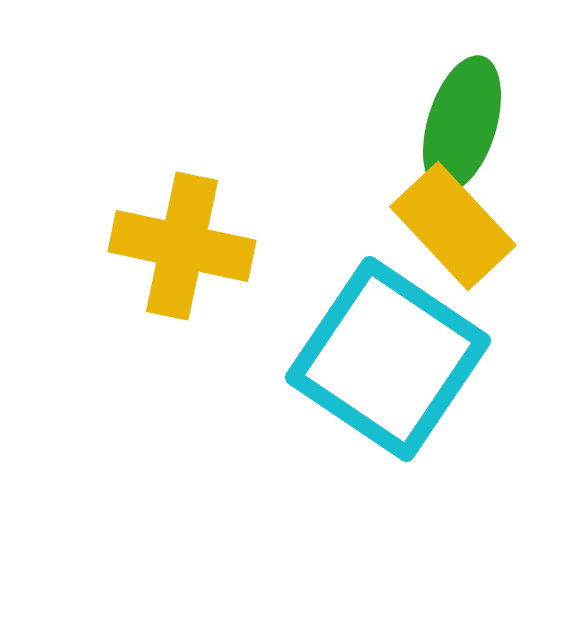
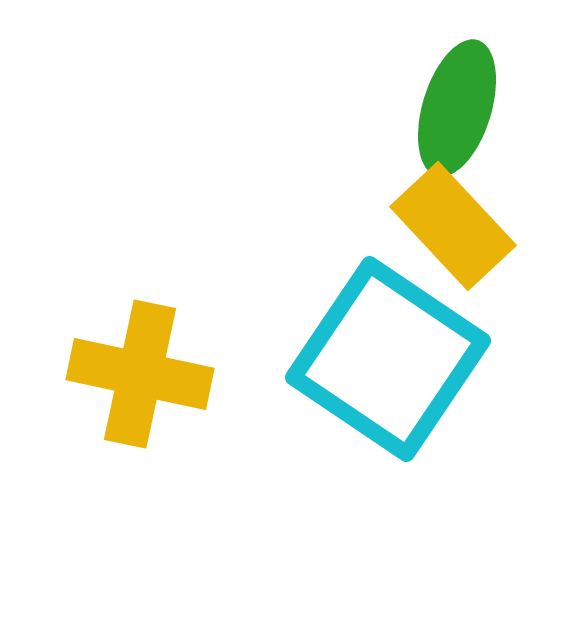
green ellipse: moved 5 px left, 16 px up
yellow cross: moved 42 px left, 128 px down
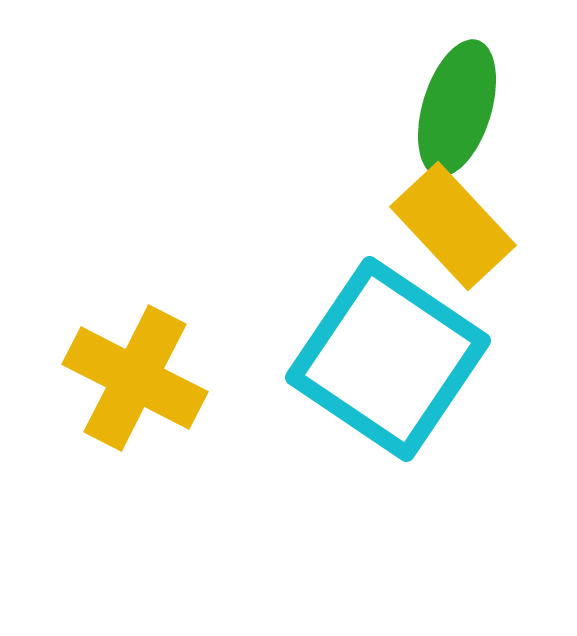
yellow cross: moved 5 px left, 4 px down; rotated 15 degrees clockwise
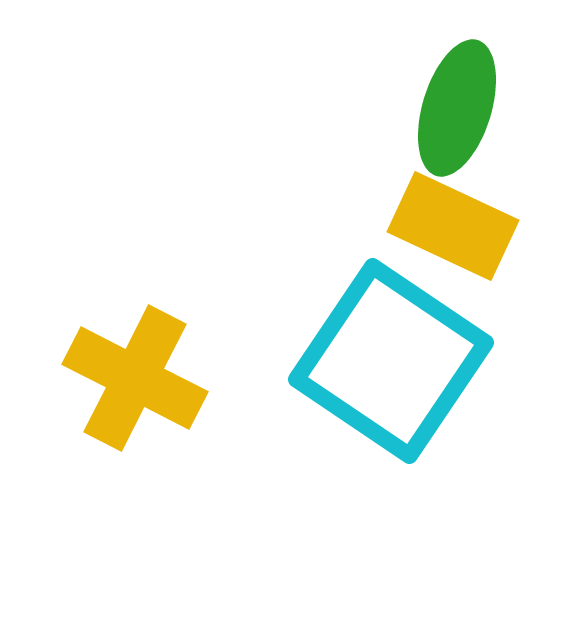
yellow rectangle: rotated 22 degrees counterclockwise
cyan square: moved 3 px right, 2 px down
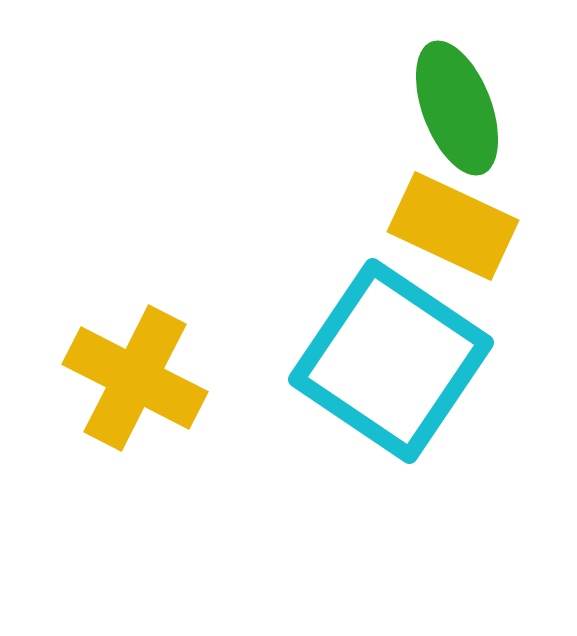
green ellipse: rotated 38 degrees counterclockwise
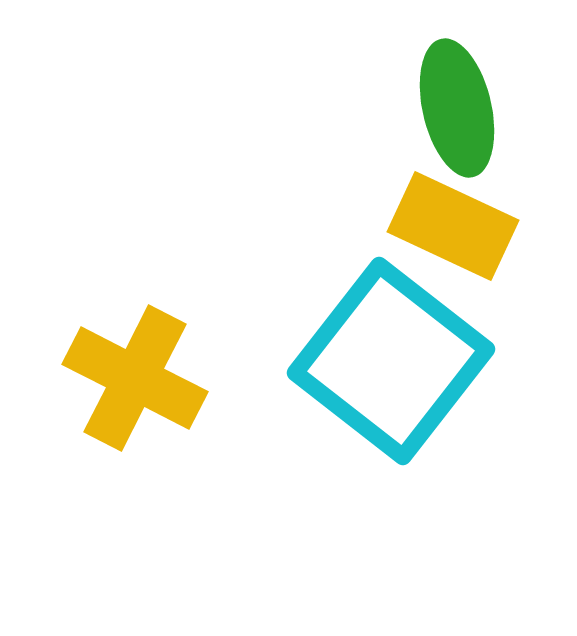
green ellipse: rotated 8 degrees clockwise
cyan square: rotated 4 degrees clockwise
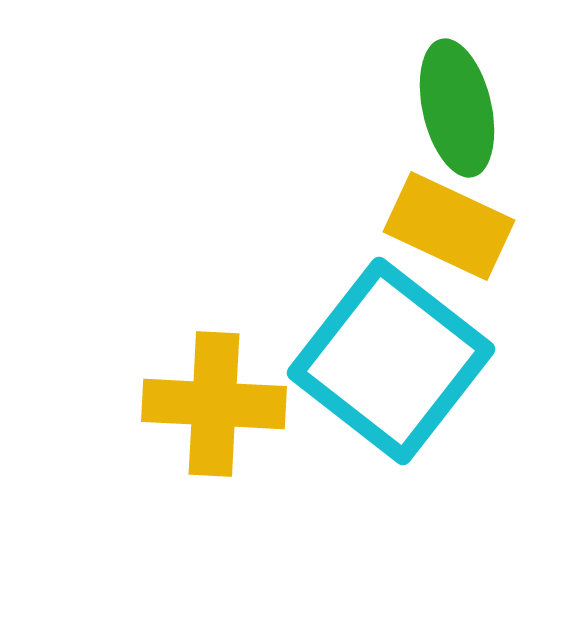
yellow rectangle: moved 4 px left
yellow cross: moved 79 px right, 26 px down; rotated 24 degrees counterclockwise
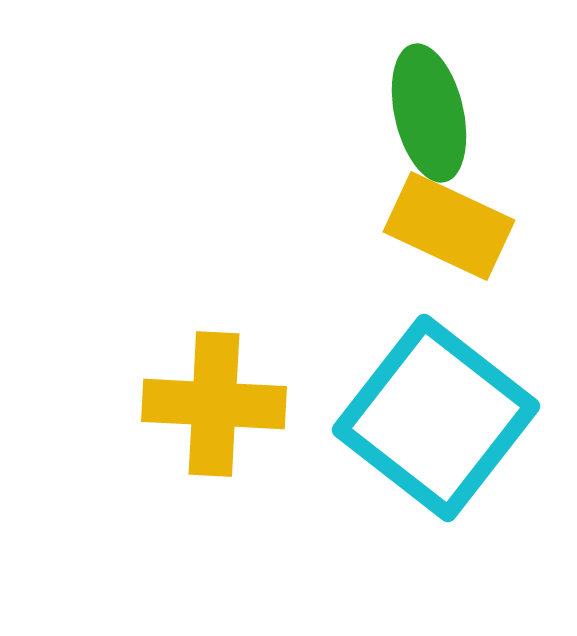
green ellipse: moved 28 px left, 5 px down
cyan square: moved 45 px right, 57 px down
